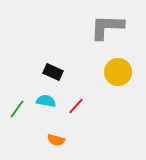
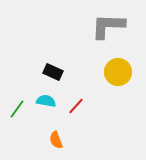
gray L-shape: moved 1 px right, 1 px up
orange semicircle: rotated 54 degrees clockwise
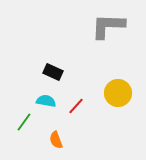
yellow circle: moved 21 px down
green line: moved 7 px right, 13 px down
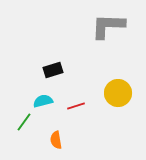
black rectangle: moved 2 px up; rotated 42 degrees counterclockwise
cyan semicircle: moved 3 px left; rotated 24 degrees counterclockwise
red line: rotated 30 degrees clockwise
orange semicircle: rotated 12 degrees clockwise
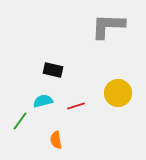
black rectangle: rotated 30 degrees clockwise
green line: moved 4 px left, 1 px up
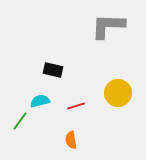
cyan semicircle: moved 3 px left
orange semicircle: moved 15 px right
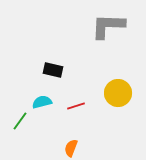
cyan semicircle: moved 2 px right, 1 px down
orange semicircle: moved 8 px down; rotated 30 degrees clockwise
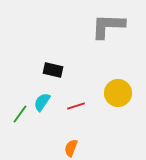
cyan semicircle: rotated 42 degrees counterclockwise
green line: moved 7 px up
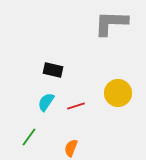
gray L-shape: moved 3 px right, 3 px up
cyan semicircle: moved 4 px right
green line: moved 9 px right, 23 px down
